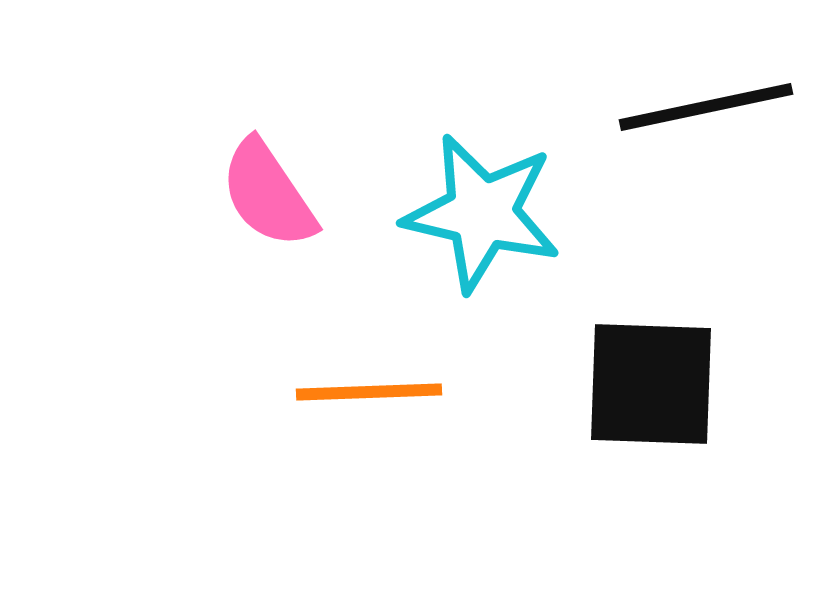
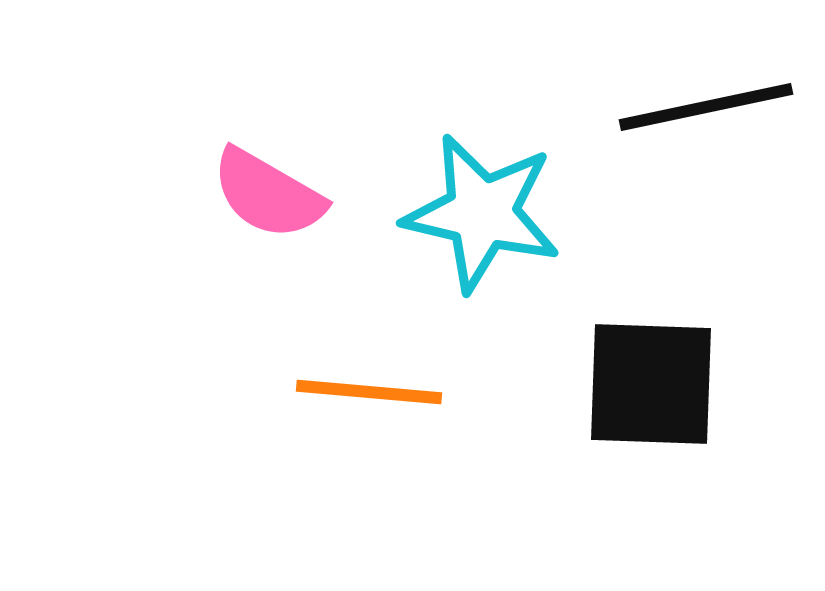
pink semicircle: rotated 26 degrees counterclockwise
orange line: rotated 7 degrees clockwise
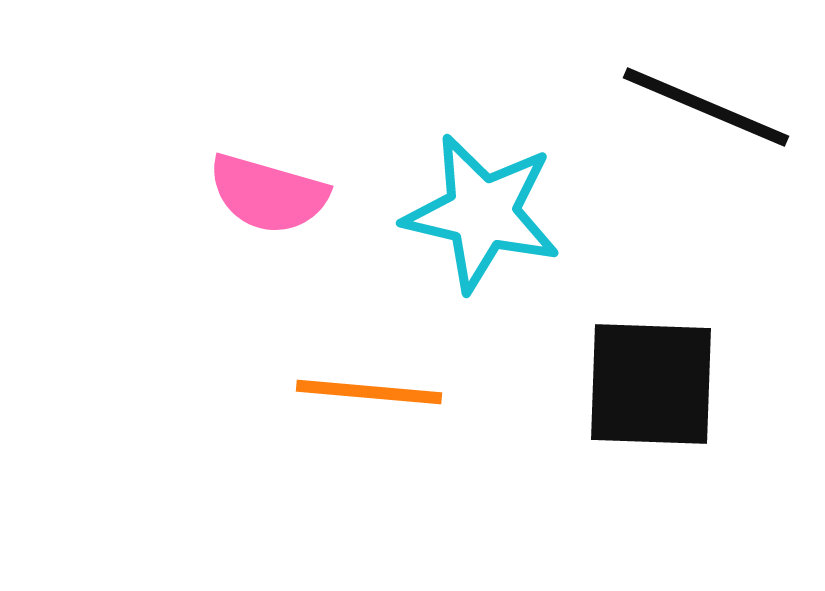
black line: rotated 35 degrees clockwise
pink semicircle: rotated 14 degrees counterclockwise
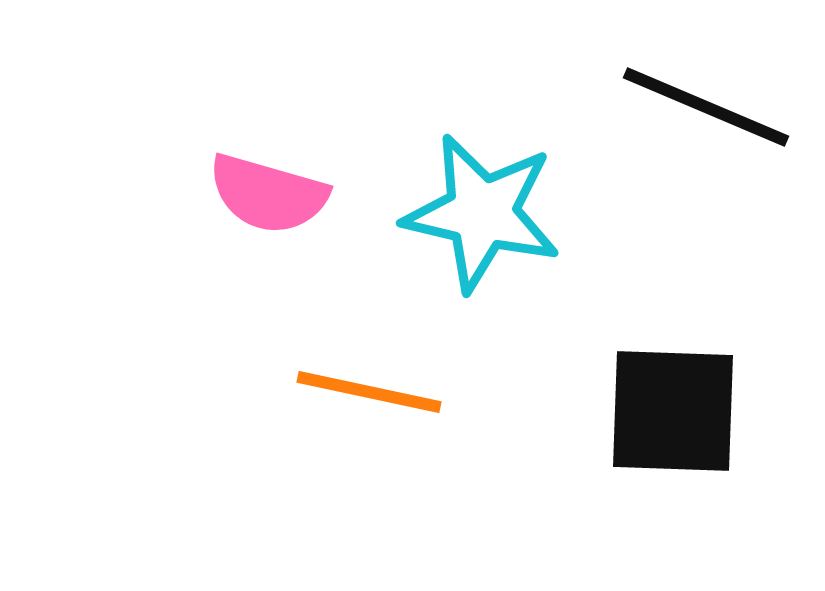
black square: moved 22 px right, 27 px down
orange line: rotated 7 degrees clockwise
